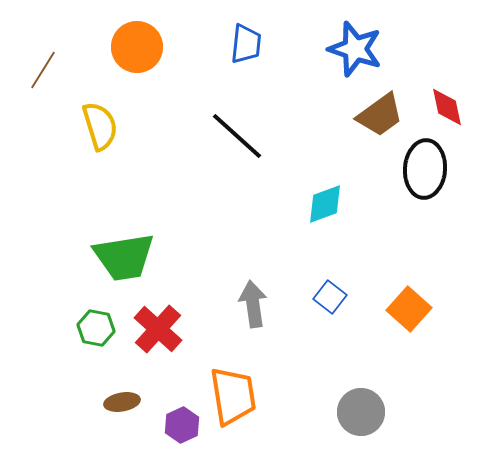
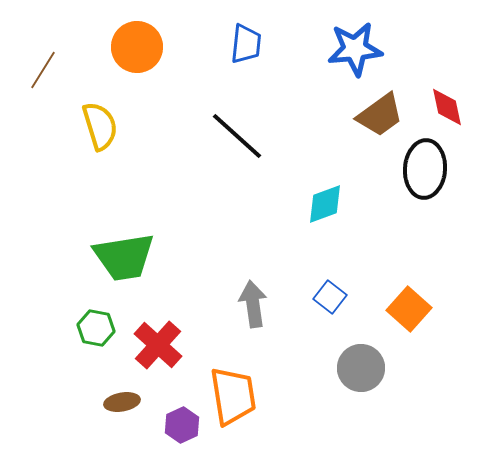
blue star: rotated 24 degrees counterclockwise
red cross: moved 16 px down
gray circle: moved 44 px up
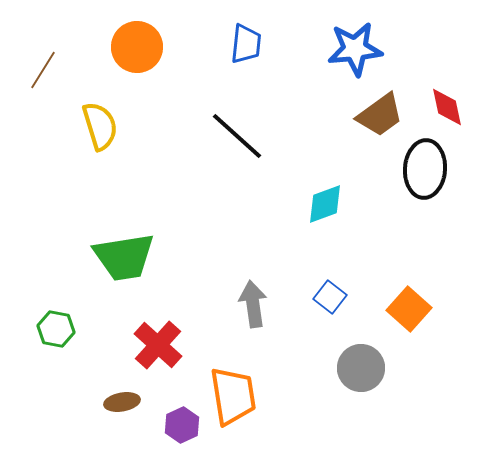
green hexagon: moved 40 px left, 1 px down
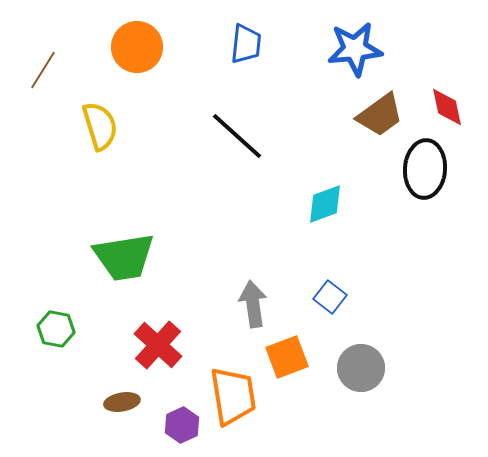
orange square: moved 122 px left, 48 px down; rotated 27 degrees clockwise
